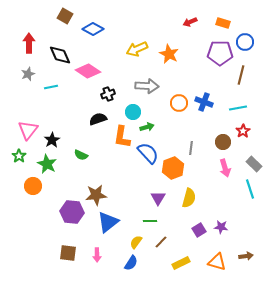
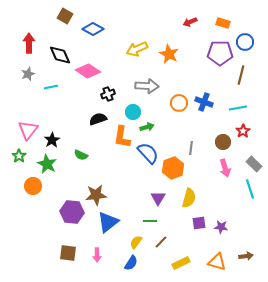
purple square at (199, 230): moved 7 px up; rotated 24 degrees clockwise
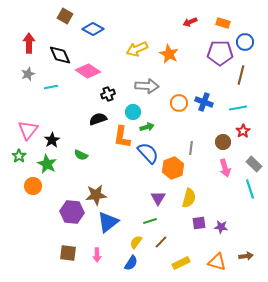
green line at (150, 221): rotated 16 degrees counterclockwise
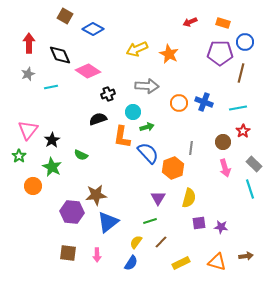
brown line at (241, 75): moved 2 px up
green star at (47, 164): moved 5 px right, 3 px down
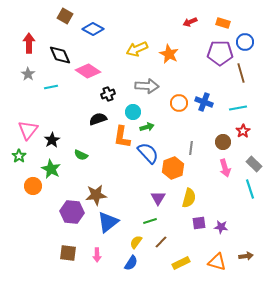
brown line at (241, 73): rotated 30 degrees counterclockwise
gray star at (28, 74): rotated 16 degrees counterclockwise
green star at (52, 167): moved 1 px left, 2 px down
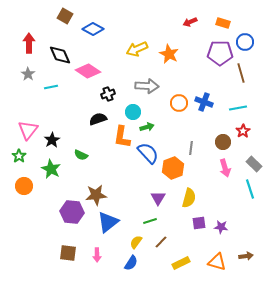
orange circle at (33, 186): moved 9 px left
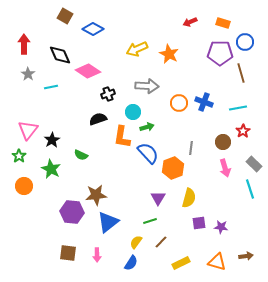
red arrow at (29, 43): moved 5 px left, 1 px down
